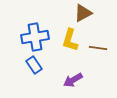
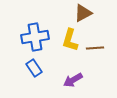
brown line: moved 3 px left; rotated 12 degrees counterclockwise
blue rectangle: moved 3 px down
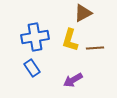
blue rectangle: moved 2 px left
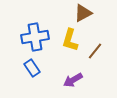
brown line: moved 3 px down; rotated 48 degrees counterclockwise
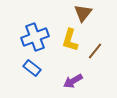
brown triangle: rotated 24 degrees counterclockwise
blue cross: rotated 12 degrees counterclockwise
blue rectangle: rotated 18 degrees counterclockwise
purple arrow: moved 1 px down
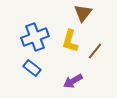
yellow L-shape: moved 1 px down
